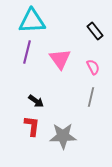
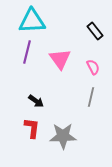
red L-shape: moved 2 px down
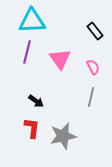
gray star: rotated 12 degrees counterclockwise
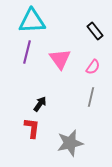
pink semicircle: rotated 63 degrees clockwise
black arrow: moved 4 px right, 3 px down; rotated 91 degrees counterclockwise
gray star: moved 7 px right, 7 px down
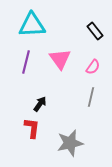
cyan triangle: moved 4 px down
purple line: moved 1 px left, 10 px down
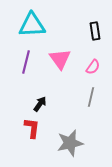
black rectangle: rotated 30 degrees clockwise
